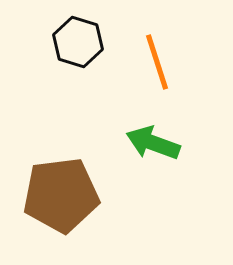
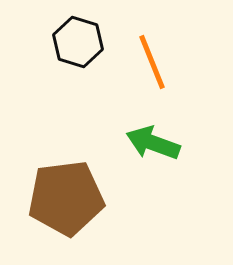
orange line: moved 5 px left; rotated 4 degrees counterclockwise
brown pentagon: moved 5 px right, 3 px down
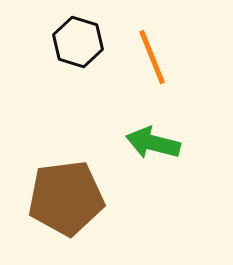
orange line: moved 5 px up
green arrow: rotated 6 degrees counterclockwise
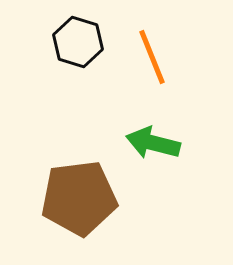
brown pentagon: moved 13 px right
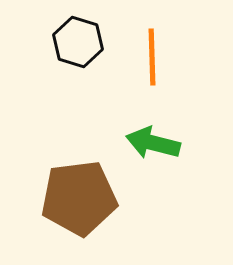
orange line: rotated 20 degrees clockwise
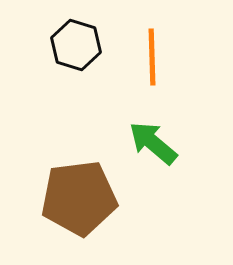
black hexagon: moved 2 px left, 3 px down
green arrow: rotated 26 degrees clockwise
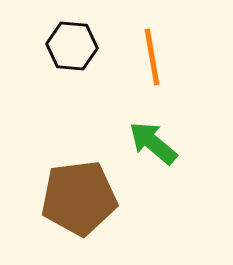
black hexagon: moved 4 px left, 1 px down; rotated 12 degrees counterclockwise
orange line: rotated 8 degrees counterclockwise
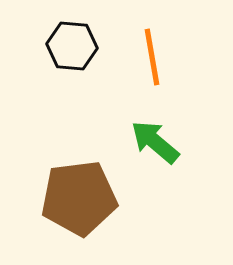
green arrow: moved 2 px right, 1 px up
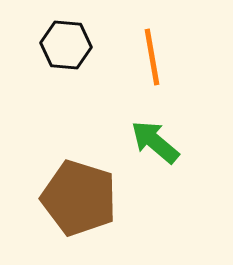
black hexagon: moved 6 px left, 1 px up
brown pentagon: rotated 24 degrees clockwise
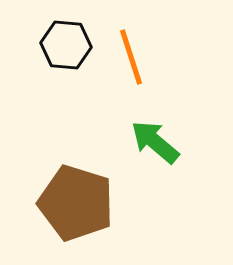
orange line: moved 21 px left; rotated 8 degrees counterclockwise
brown pentagon: moved 3 px left, 5 px down
